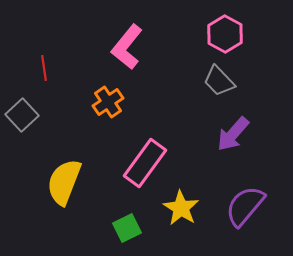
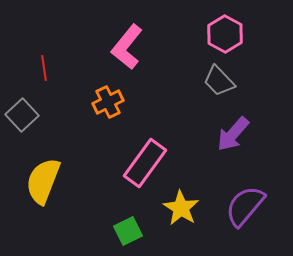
orange cross: rotated 8 degrees clockwise
yellow semicircle: moved 21 px left, 1 px up
green square: moved 1 px right, 3 px down
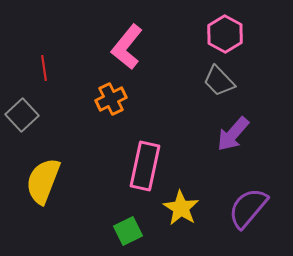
orange cross: moved 3 px right, 3 px up
pink rectangle: moved 3 px down; rotated 24 degrees counterclockwise
purple semicircle: moved 3 px right, 2 px down
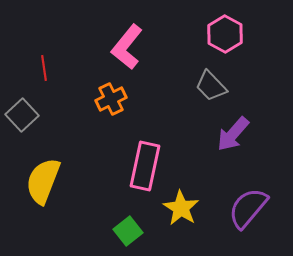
gray trapezoid: moved 8 px left, 5 px down
green square: rotated 12 degrees counterclockwise
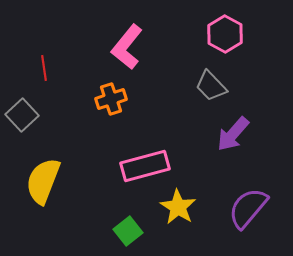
orange cross: rotated 8 degrees clockwise
pink rectangle: rotated 63 degrees clockwise
yellow star: moved 3 px left, 1 px up
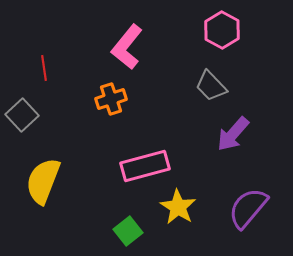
pink hexagon: moved 3 px left, 4 px up
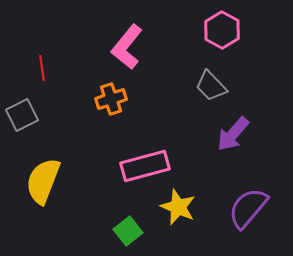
red line: moved 2 px left
gray square: rotated 16 degrees clockwise
yellow star: rotated 9 degrees counterclockwise
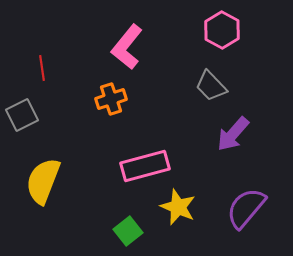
purple semicircle: moved 2 px left
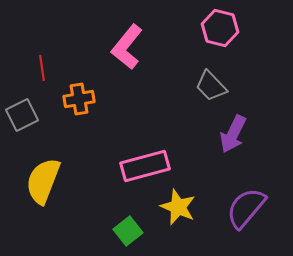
pink hexagon: moved 2 px left, 2 px up; rotated 15 degrees counterclockwise
orange cross: moved 32 px left; rotated 8 degrees clockwise
purple arrow: rotated 15 degrees counterclockwise
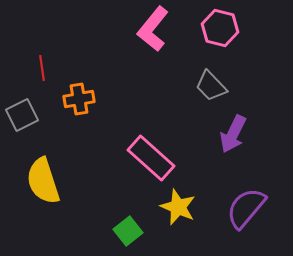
pink L-shape: moved 26 px right, 18 px up
pink rectangle: moved 6 px right, 8 px up; rotated 57 degrees clockwise
yellow semicircle: rotated 39 degrees counterclockwise
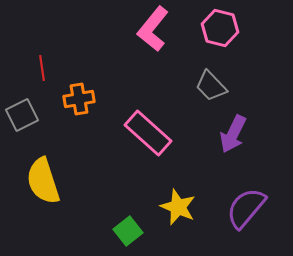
pink rectangle: moved 3 px left, 25 px up
